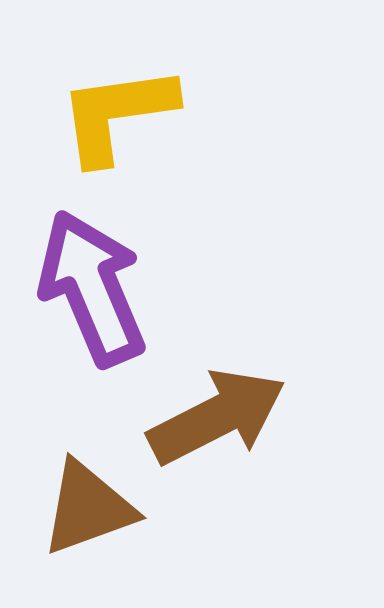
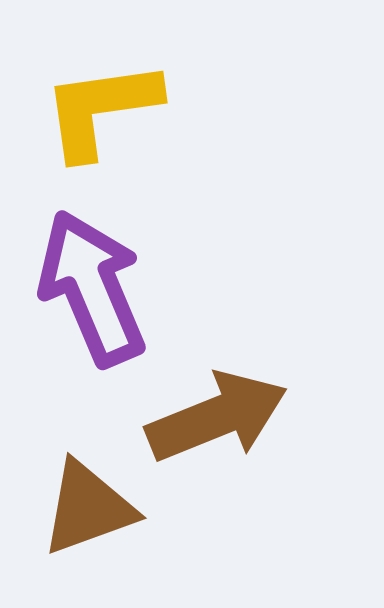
yellow L-shape: moved 16 px left, 5 px up
brown arrow: rotated 5 degrees clockwise
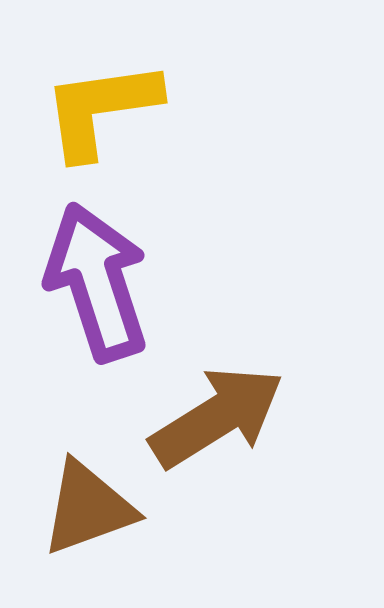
purple arrow: moved 5 px right, 6 px up; rotated 5 degrees clockwise
brown arrow: rotated 10 degrees counterclockwise
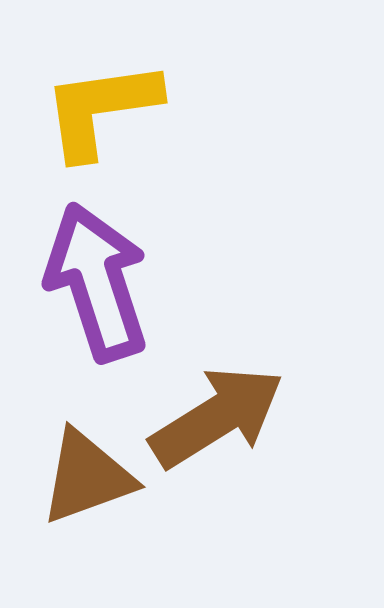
brown triangle: moved 1 px left, 31 px up
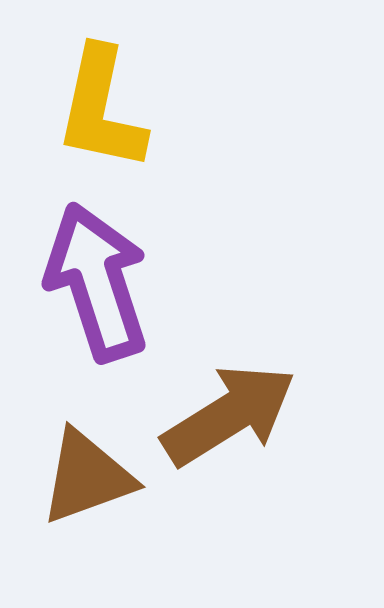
yellow L-shape: rotated 70 degrees counterclockwise
brown arrow: moved 12 px right, 2 px up
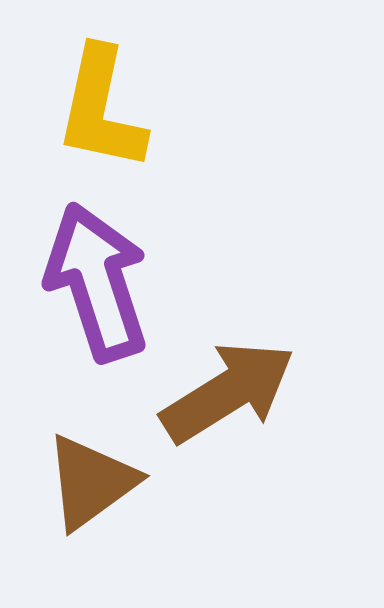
brown arrow: moved 1 px left, 23 px up
brown triangle: moved 4 px right, 5 px down; rotated 16 degrees counterclockwise
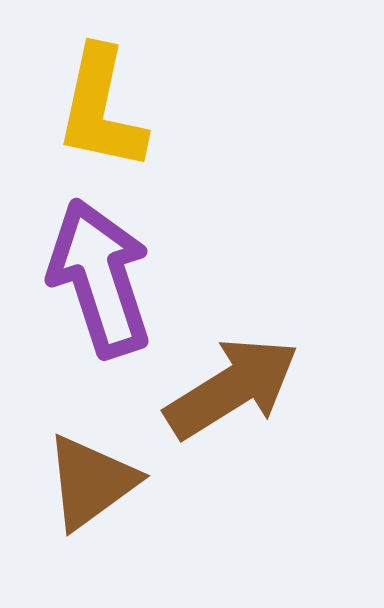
purple arrow: moved 3 px right, 4 px up
brown arrow: moved 4 px right, 4 px up
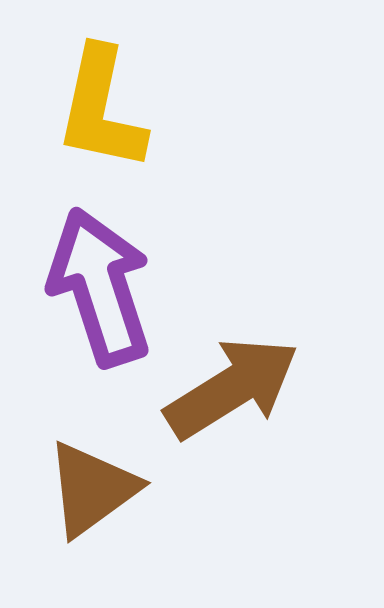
purple arrow: moved 9 px down
brown triangle: moved 1 px right, 7 px down
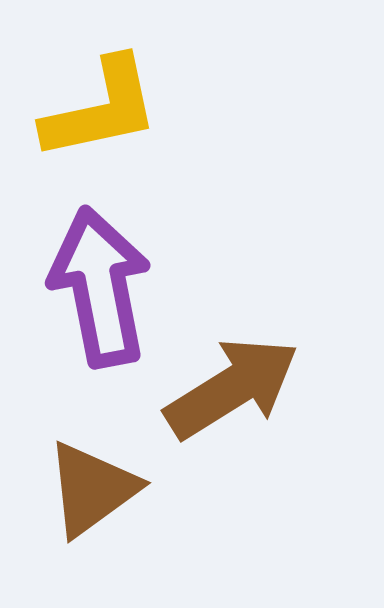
yellow L-shape: rotated 114 degrees counterclockwise
purple arrow: rotated 7 degrees clockwise
